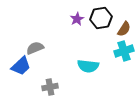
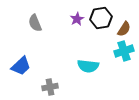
gray semicircle: moved 25 px up; rotated 90 degrees counterclockwise
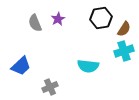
purple star: moved 19 px left
gray cross: rotated 14 degrees counterclockwise
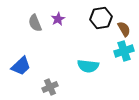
brown semicircle: rotated 63 degrees counterclockwise
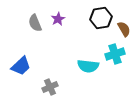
cyan cross: moved 9 px left, 3 px down
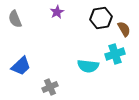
purple star: moved 1 px left, 7 px up
gray semicircle: moved 20 px left, 4 px up
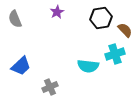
brown semicircle: moved 1 px right, 1 px down; rotated 14 degrees counterclockwise
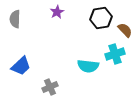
gray semicircle: rotated 24 degrees clockwise
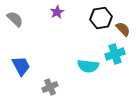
gray semicircle: rotated 132 degrees clockwise
brown semicircle: moved 2 px left, 1 px up
blue trapezoid: rotated 75 degrees counterclockwise
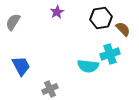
gray semicircle: moved 2 px left, 3 px down; rotated 102 degrees counterclockwise
cyan cross: moved 5 px left
gray cross: moved 2 px down
